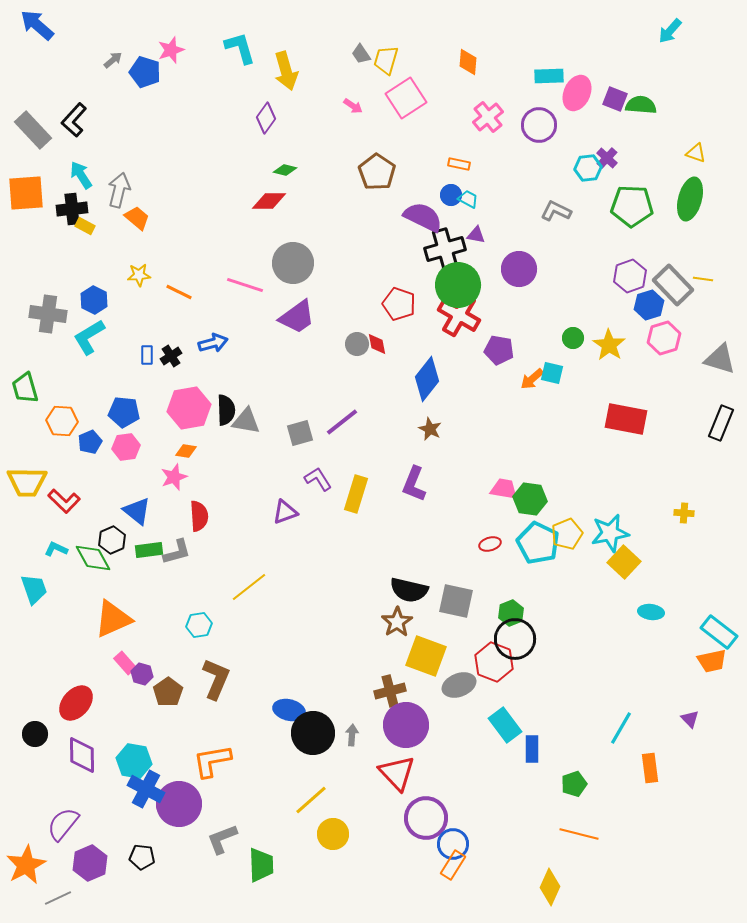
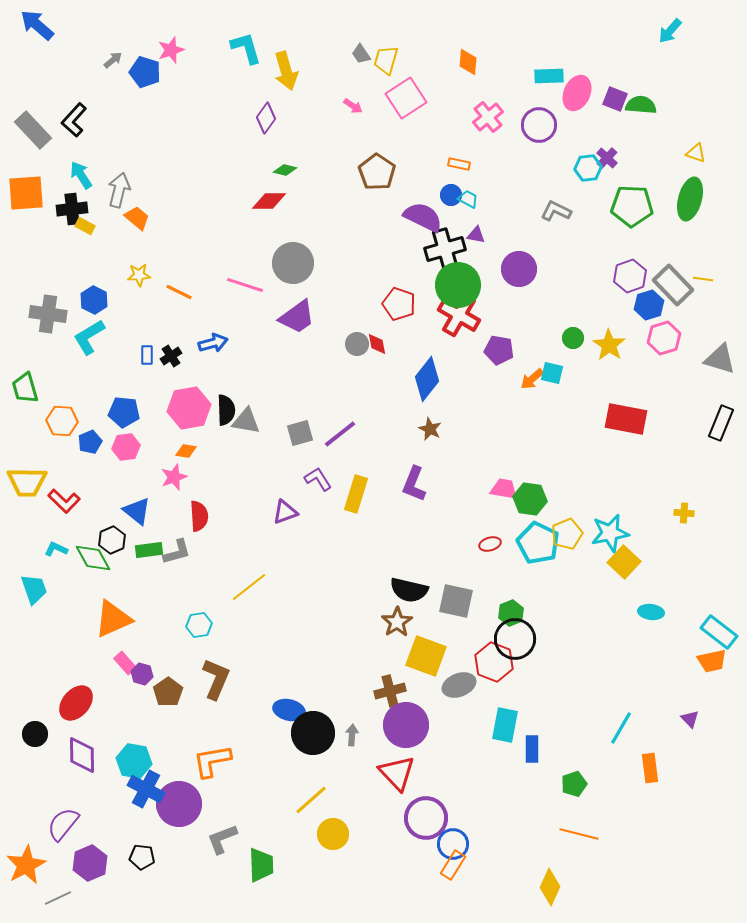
cyan L-shape at (240, 48): moved 6 px right
purple line at (342, 422): moved 2 px left, 12 px down
cyan rectangle at (505, 725): rotated 48 degrees clockwise
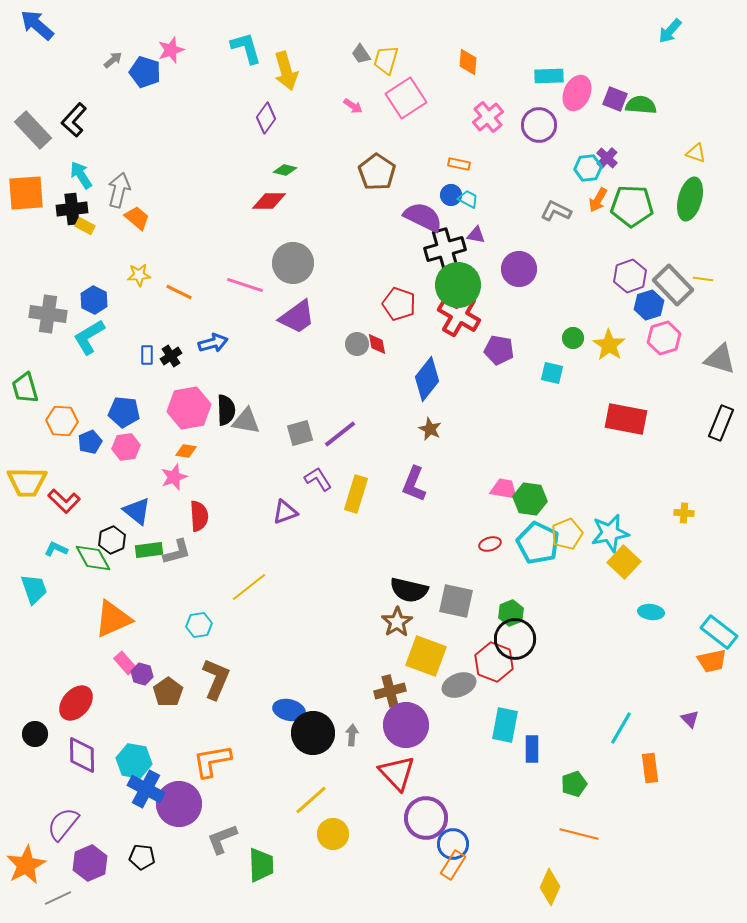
orange arrow at (532, 379): moved 66 px right, 179 px up; rotated 20 degrees counterclockwise
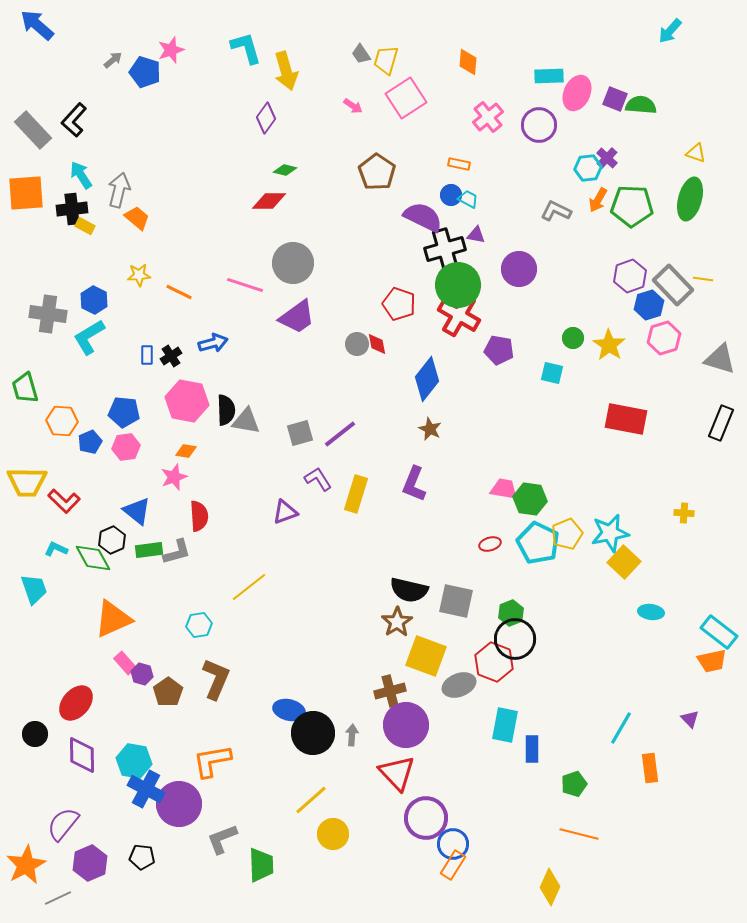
pink hexagon at (189, 408): moved 2 px left, 7 px up; rotated 21 degrees clockwise
